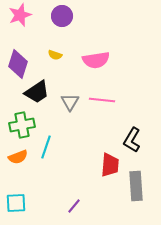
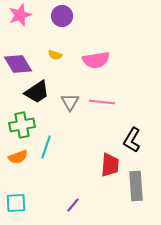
purple diamond: rotated 48 degrees counterclockwise
pink line: moved 2 px down
purple line: moved 1 px left, 1 px up
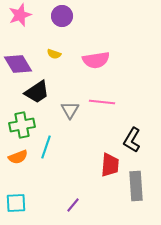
yellow semicircle: moved 1 px left, 1 px up
gray triangle: moved 8 px down
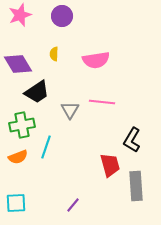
yellow semicircle: rotated 72 degrees clockwise
red trapezoid: rotated 20 degrees counterclockwise
